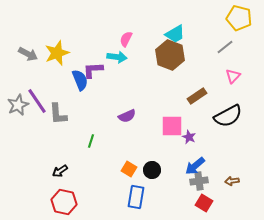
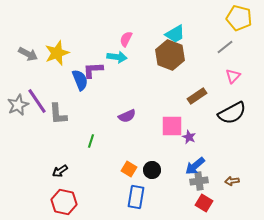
black semicircle: moved 4 px right, 3 px up
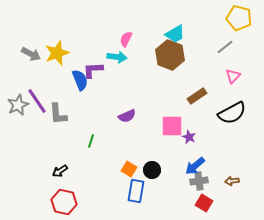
gray arrow: moved 3 px right
blue rectangle: moved 6 px up
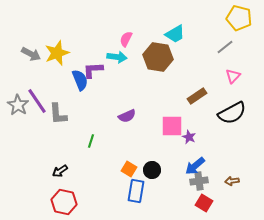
brown hexagon: moved 12 px left, 2 px down; rotated 12 degrees counterclockwise
gray star: rotated 15 degrees counterclockwise
